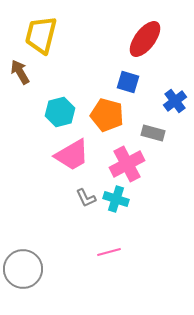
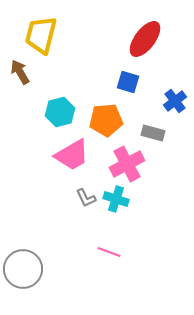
orange pentagon: moved 1 px left, 5 px down; rotated 20 degrees counterclockwise
pink line: rotated 35 degrees clockwise
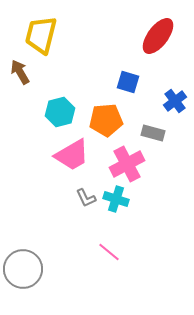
red ellipse: moved 13 px right, 3 px up
pink line: rotated 20 degrees clockwise
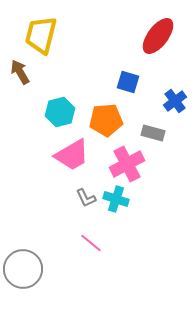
pink line: moved 18 px left, 9 px up
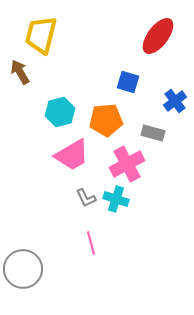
pink line: rotated 35 degrees clockwise
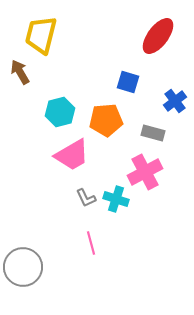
pink cross: moved 18 px right, 8 px down
gray circle: moved 2 px up
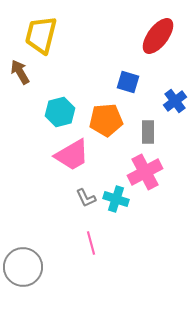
gray rectangle: moved 5 px left, 1 px up; rotated 75 degrees clockwise
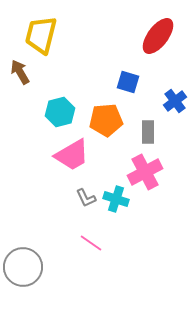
pink line: rotated 40 degrees counterclockwise
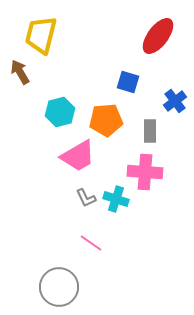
gray rectangle: moved 2 px right, 1 px up
pink trapezoid: moved 6 px right, 1 px down
pink cross: rotated 32 degrees clockwise
gray circle: moved 36 px right, 20 px down
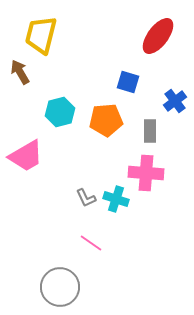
pink trapezoid: moved 52 px left
pink cross: moved 1 px right, 1 px down
gray circle: moved 1 px right
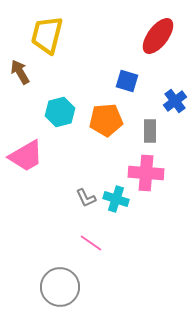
yellow trapezoid: moved 6 px right
blue square: moved 1 px left, 1 px up
